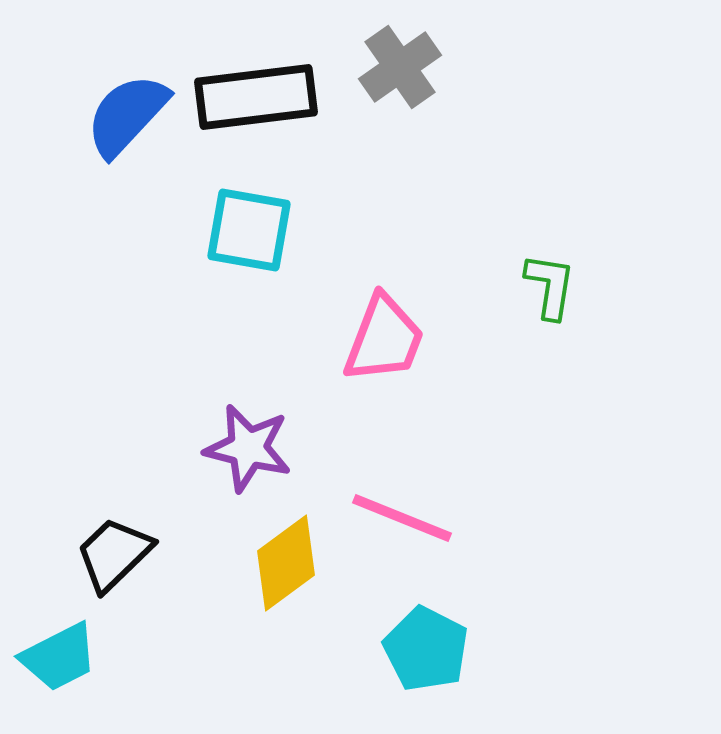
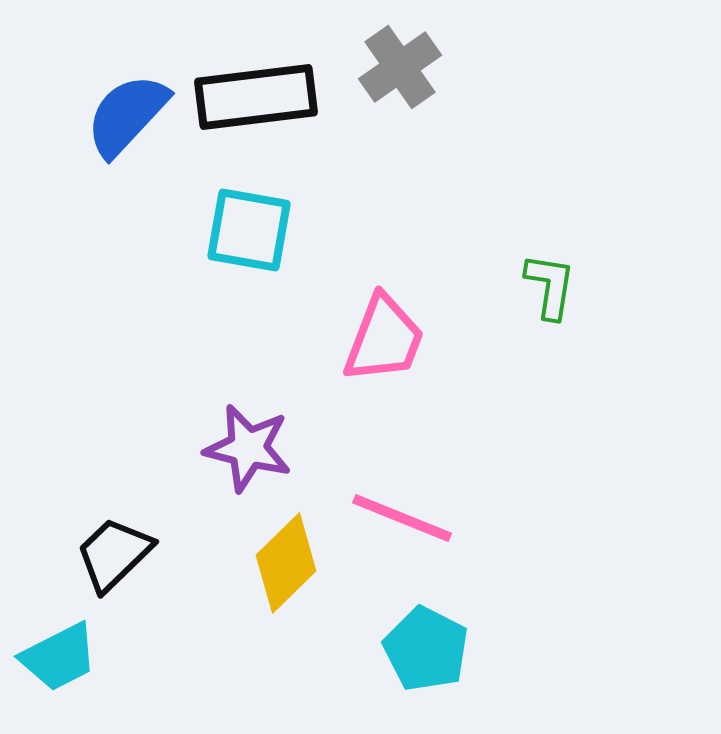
yellow diamond: rotated 8 degrees counterclockwise
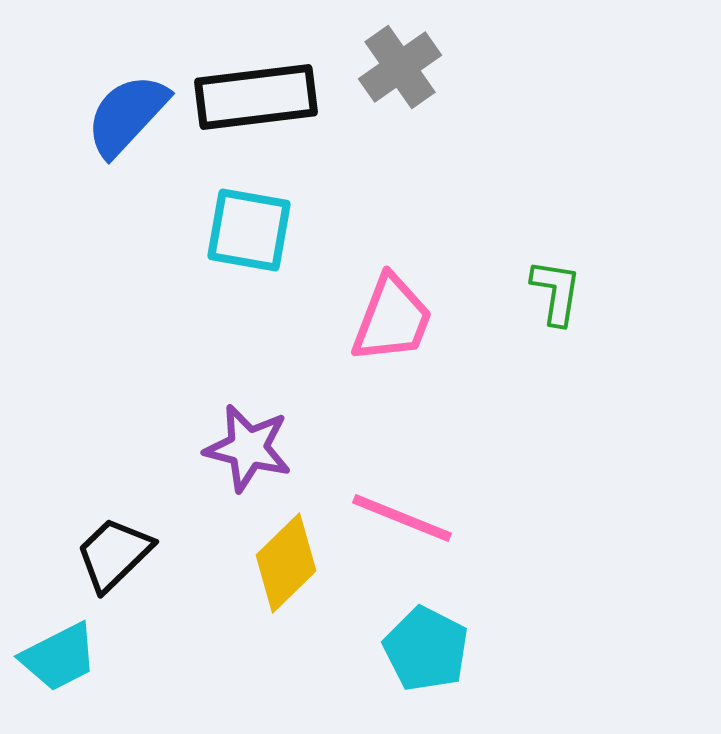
green L-shape: moved 6 px right, 6 px down
pink trapezoid: moved 8 px right, 20 px up
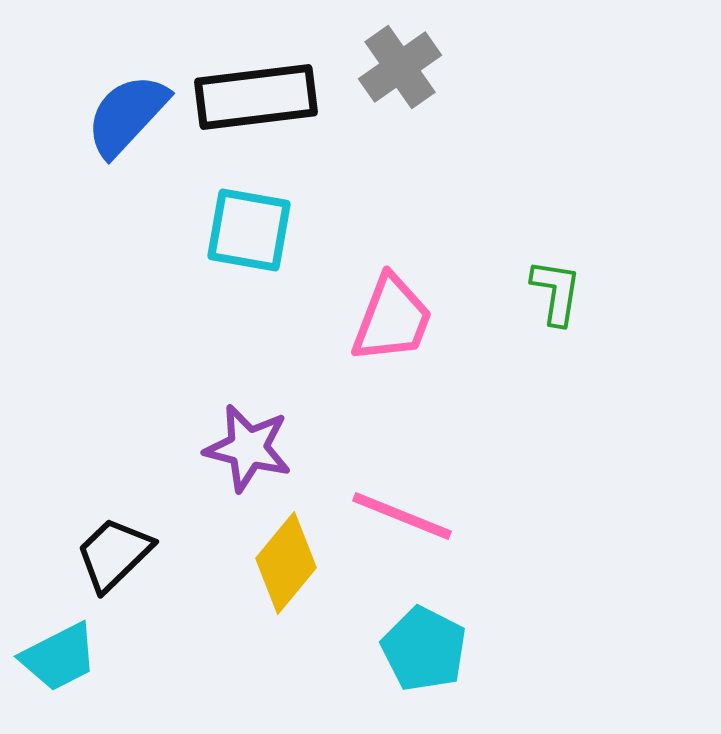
pink line: moved 2 px up
yellow diamond: rotated 6 degrees counterclockwise
cyan pentagon: moved 2 px left
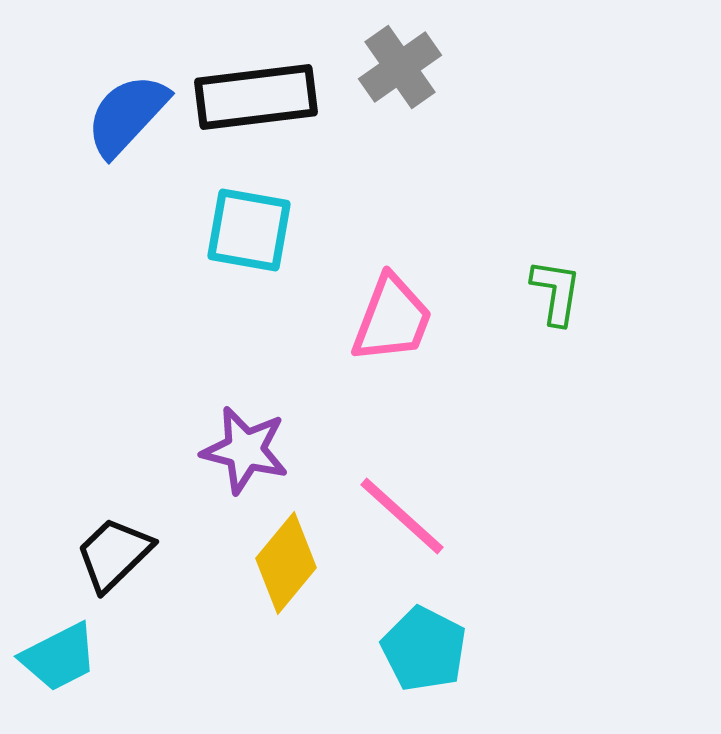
purple star: moved 3 px left, 2 px down
pink line: rotated 20 degrees clockwise
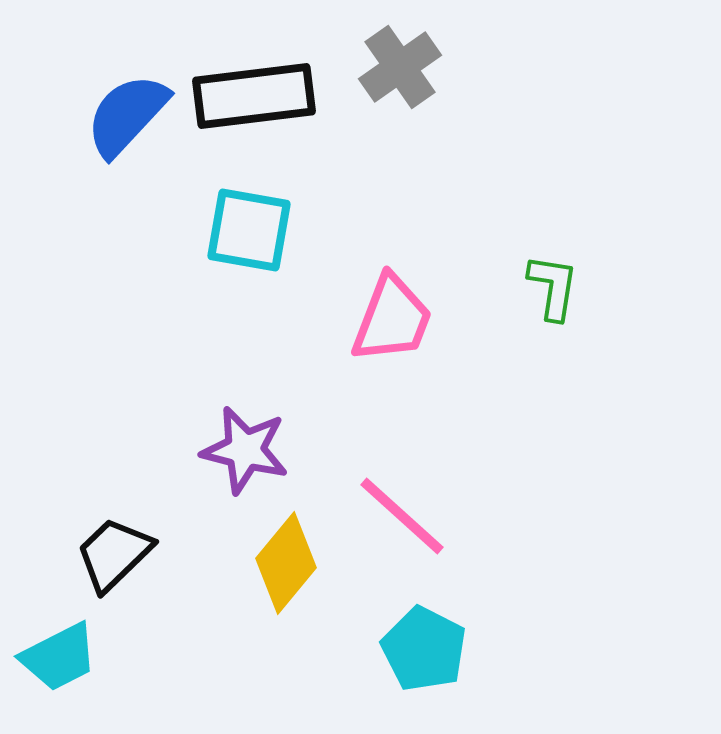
black rectangle: moved 2 px left, 1 px up
green L-shape: moved 3 px left, 5 px up
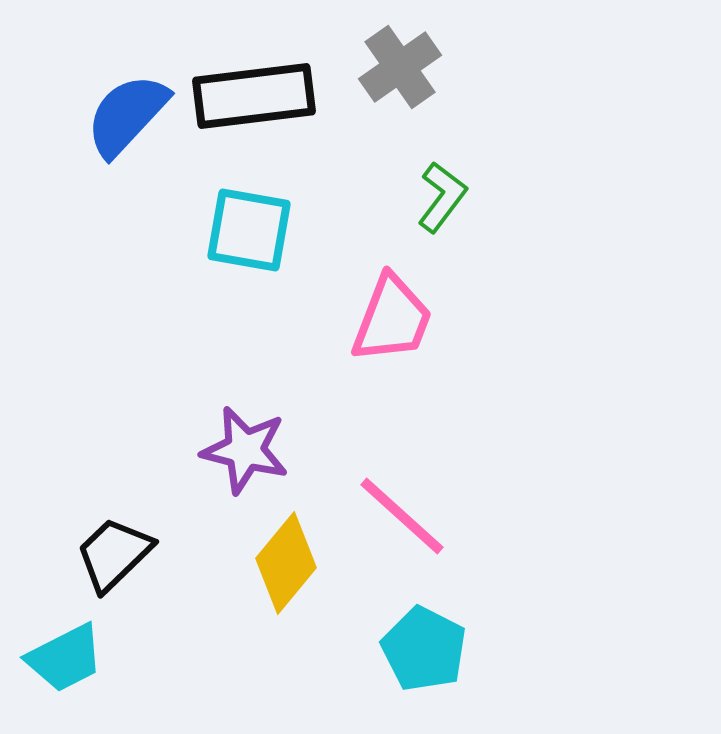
green L-shape: moved 111 px left, 90 px up; rotated 28 degrees clockwise
cyan trapezoid: moved 6 px right, 1 px down
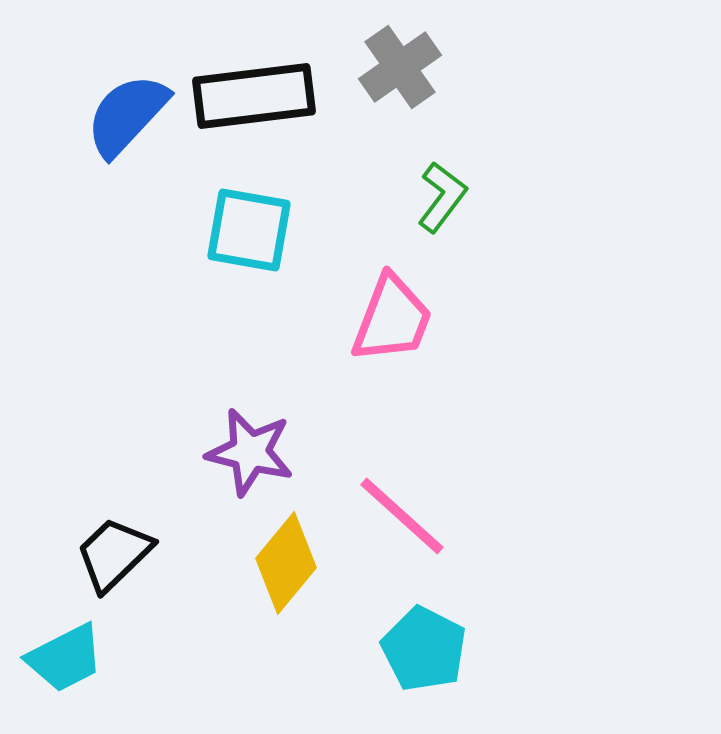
purple star: moved 5 px right, 2 px down
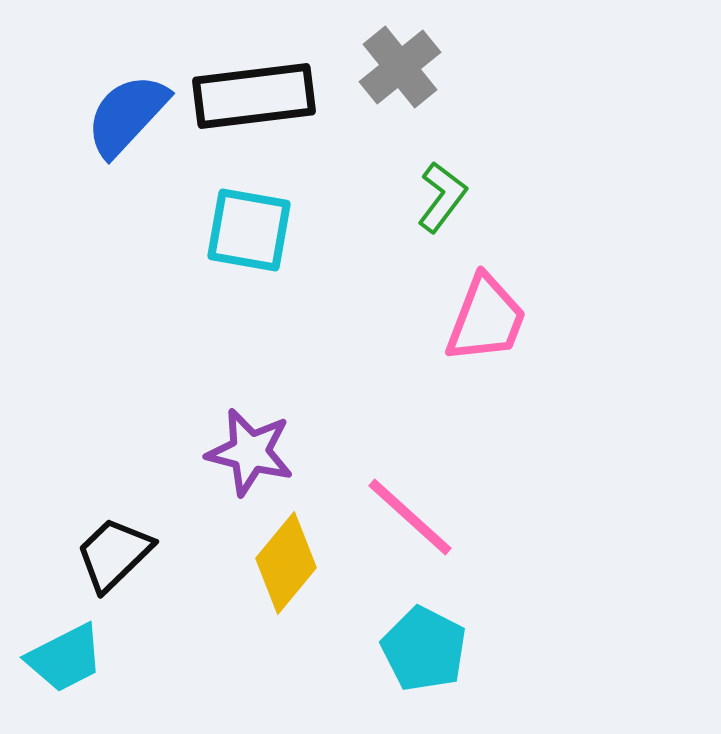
gray cross: rotated 4 degrees counterclockwise
pink trapezoid: moved 94 px right
pink line: moved 8 px right, 1 px down
